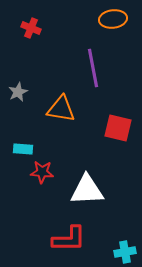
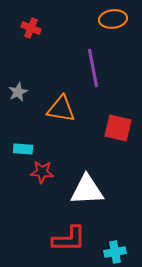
cyan cross: moved 10 px left
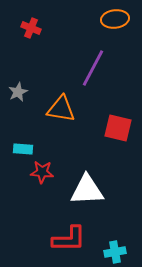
orange ellipse: moved 2 px right
purple line: rotated 39 degrees clockwise
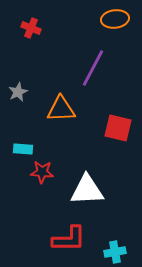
orange triangle: rotated 12 degrees counterclockwise
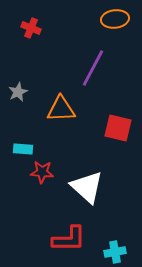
white triangle: moved 3 px up; rotated 45 degrees clockwise
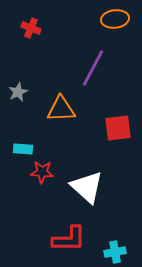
red square: rotated 20 degrees counterclockwise
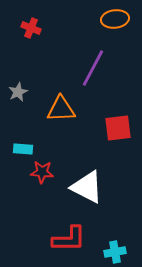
white triangle: rotated 15 degrees counterclockwise
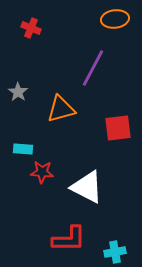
gray star: rotated 12 degrees counterclockwise
orange triangle: rotated 12 degrees counterclockwise
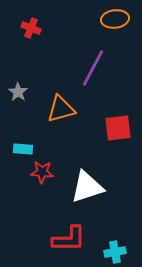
white triangle: rotated 45 degrees counterclockwise
